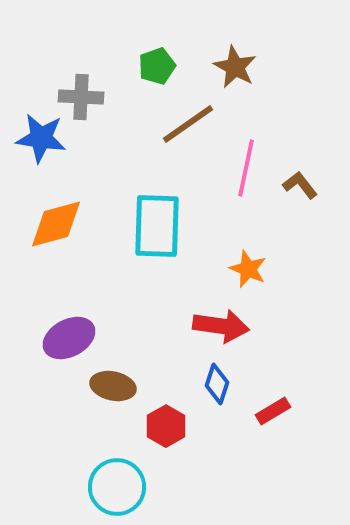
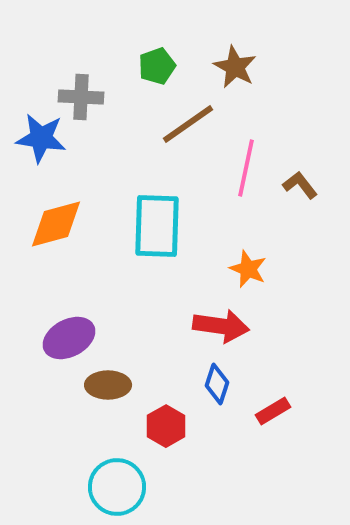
brown ellipse: moved 5 px left, 1 px up; rotated 12 degrees counterclockwise
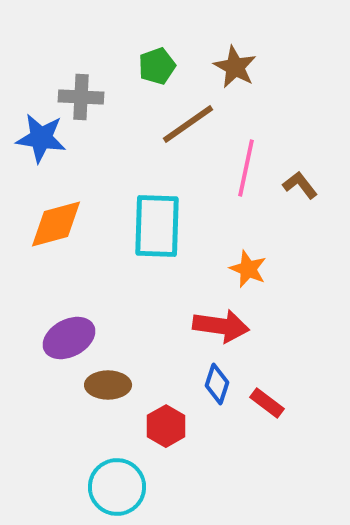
red rectangle: moved 6 px left, 8 px up; rotated 68 degrees clockwise
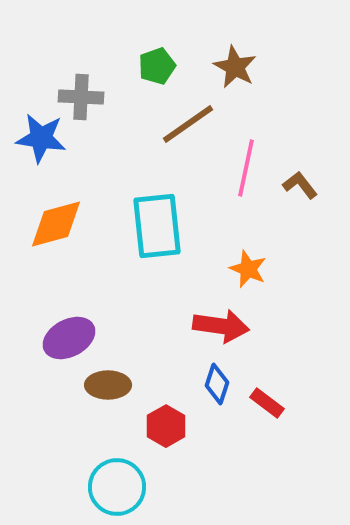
cyan rectangle: rotated 8 degrees counterclockwise
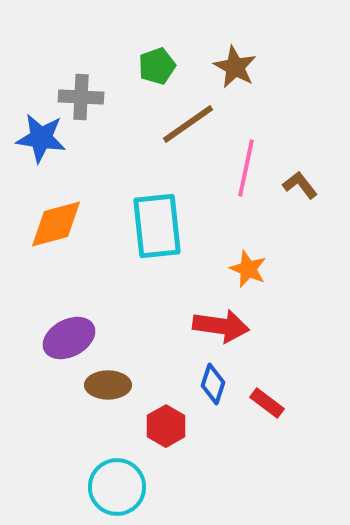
blue diamond: moved 4 px left
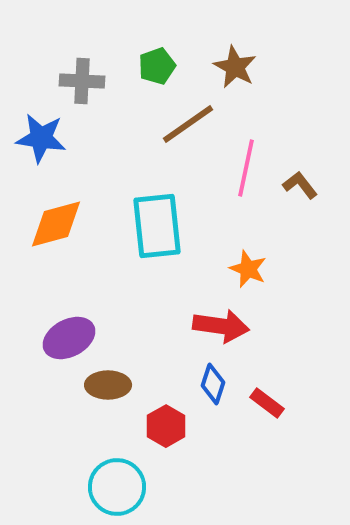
gray cross: moved 1 px right, 16 px up
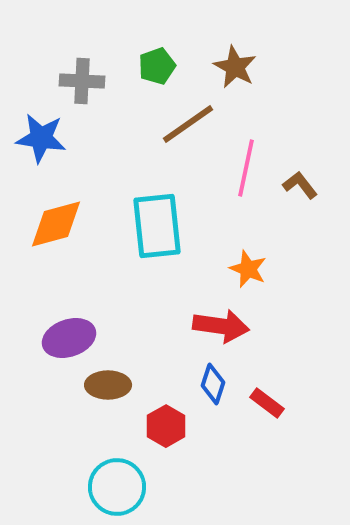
purple ellipse: rotated 9 degrees clockwise
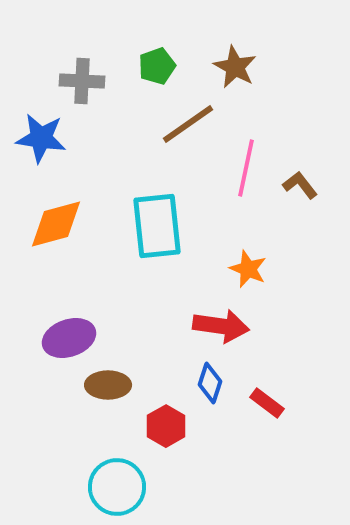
blue diamond: moved 3 px left, 1 px up
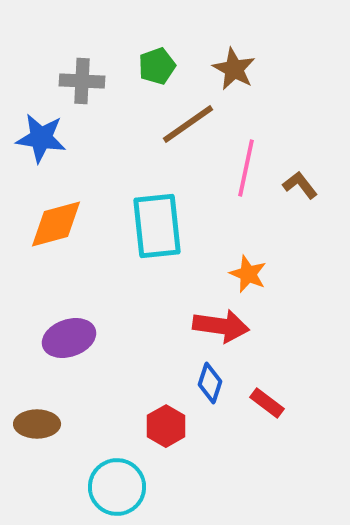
brown star: moved 1 px left, 2 px down
orange star: moved 5 px down
brown ellipse: moved 71 px left, 39 px down
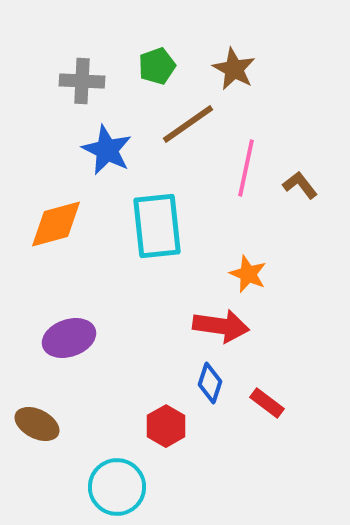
blue star: moved 66 px right, 12 px down; rotated 18 degrees clockwise
brown ellipse: rotated 27 degrees clockwise
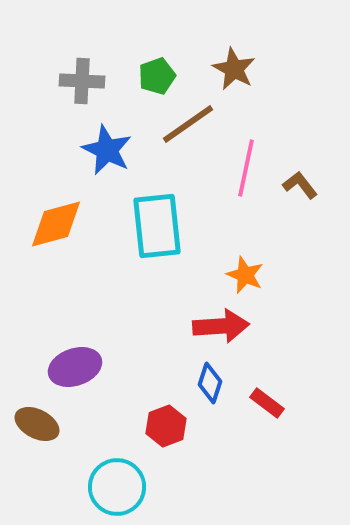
green pentagon: moved 10 px down
orange star: moved 3 px left, 1 px down
red arrow: rotated 12 degrees counterclockwise
purple ellipse: moved 6 px right, 29 px down
red hexagon: rotated 9 degrees clockwise
